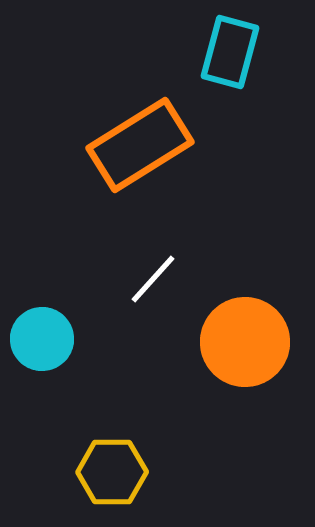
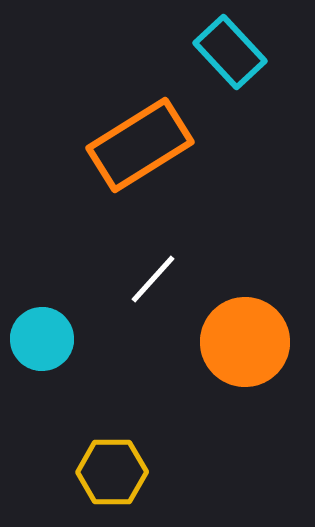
cyan rectangle: rotated 58 degrees counterclockwise
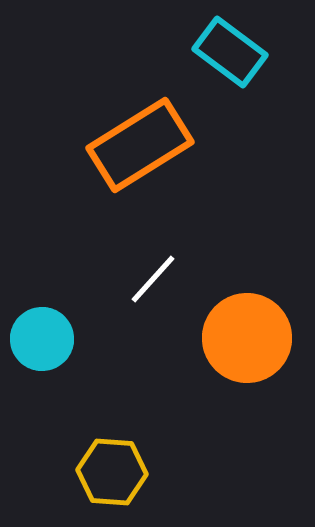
cyan rectangle: rotated 10 degrees counterclockwise
orange circle: moved 2 px right, 4 px up
yellow hexagon: rotated 4 degrees clockwise
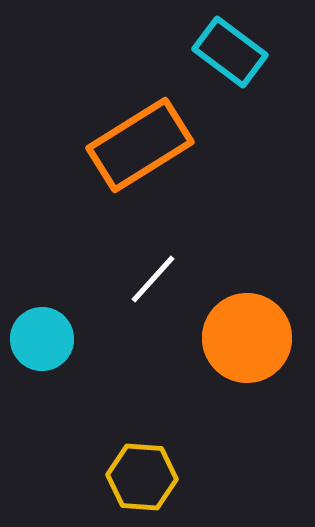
yellow hexagon: moved 30 px right, 5 px down
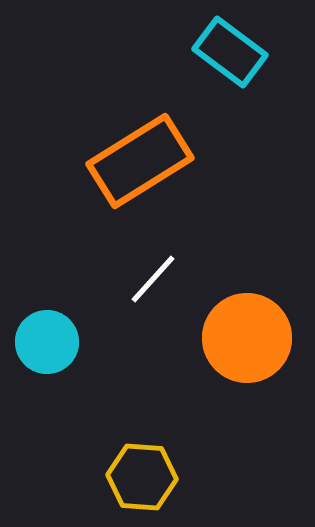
orange rectangle: moved 16 px down
cyan circle: moved 5 px right, 3 px down
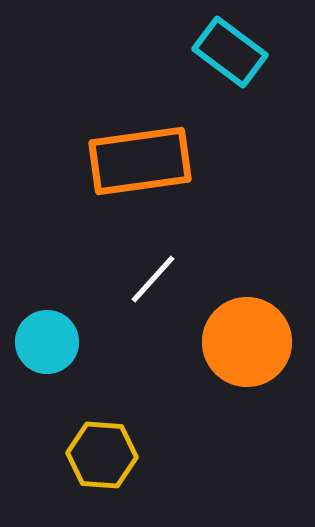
orange rectangle: rotated 24 degrees clockwise
orange circle: moved 4 px down
yellow hexagon: moved 40 px left, 22 px up
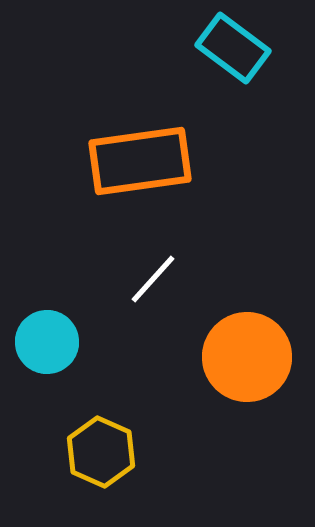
cyan rectangle: moved 3 px right, 4 px up
orange circle: moved 15 px down
yellow hexagon: moved 1 px left, 3 px up; rotated 20 degrees clockwise
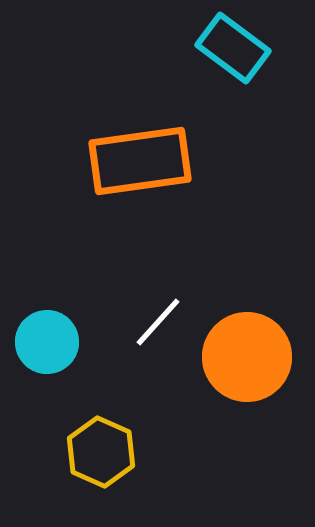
white line: moved 5 px right, 43 px down
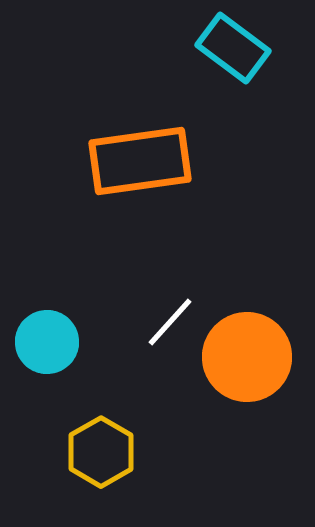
white line: moved 12 px right
yellow hexagon: rotated 6 degrees clockwise
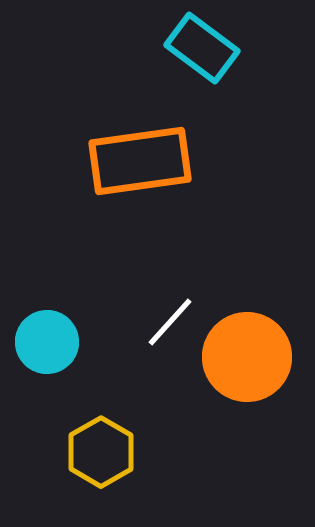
cyan rectangle: moved 31 px left
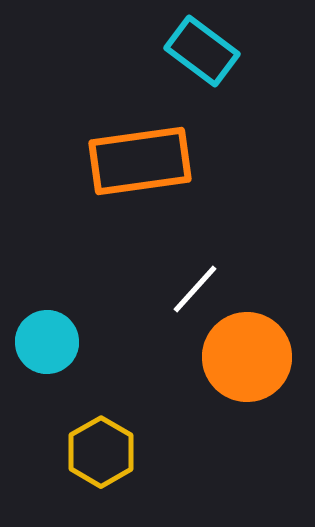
cyan rectangle: moved 3 px down
white line: moved 25 px right, 33 px up
